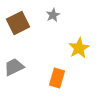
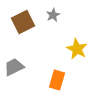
brown square: moved 5 px right, 1 px up
yellow star: moved 2 px left, 1 px down; rotated 15 degrees counterclockwise
orange rectangle: moved 2 px down
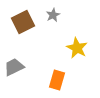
yellow star: moved 1 px up
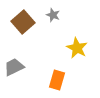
gray star: rotated 24 degrees counterclockwise
brown square: rotated 15 degrees counterclockwise
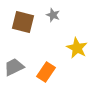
brown square: rotated 35 degrees counterclockwise
orange rectangle: moved 11 px left, 8 px up; rotated 18 degrees clockwise
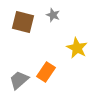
gray trapezoid: moved 5 px right, 13 px down; rotated 15 degrees counterclockwise
